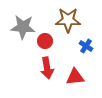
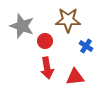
gray star: moved 1 px left, 1 px up; rotated 15 degrees clockwise
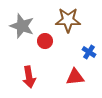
blue cross: moved 3 px right, 6 px down
red arrow: moved 18 px left, 9 px down
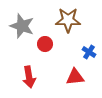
red circle: moved 3 px down
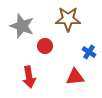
brown star: moved 1 px up
red circle: moved 2 px down
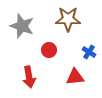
red circle: moved 4 px right, 4 px down
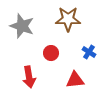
red circle: moved 2 px right, 3 px down
red triangle: moved 3 px down
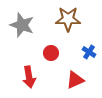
gray star: moved 1 px up
red triangle: rotated 18 degrees counterclockwise
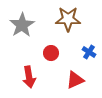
gray star: rotated 20 degrees clockwise
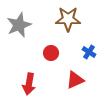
gray star: moved 3 px left; rotated 10 degrees clockwise
red arrow: moved 7 px down; rotated 20 degrees clockwise
